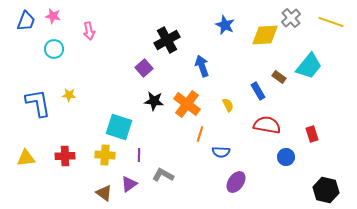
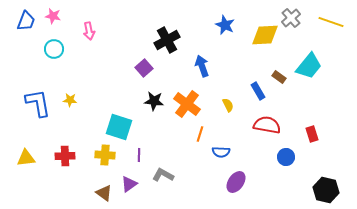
yellow star: moved 1 px right, 5 px down
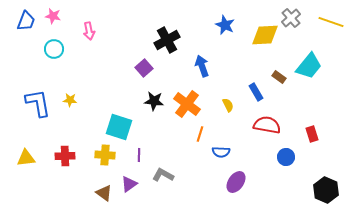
blue rectangle: moved 2 px left, 1 px down
black hexagon: rotated 10 degrees clockwise
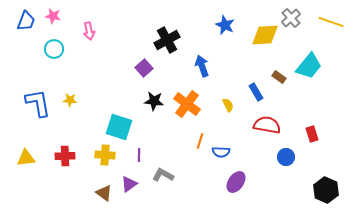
orange line: moved 7 px down
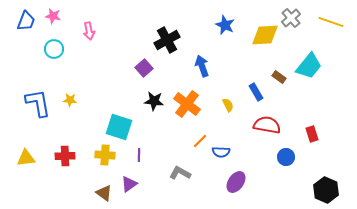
orange line: rotated 28 degrees clockwise
gray L-shape: moved 17 px right, 2 px up
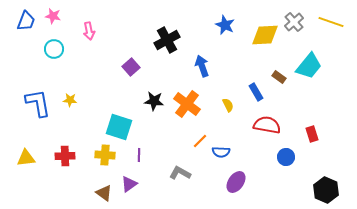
gray cross: moved 3 px right, 4 px down
purple square: moved 13 px left, 1 px up
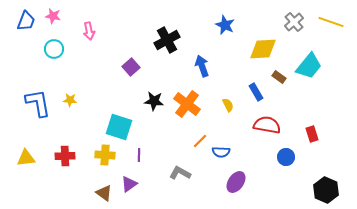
yellow diamond: moved 2 px left, 14 px down
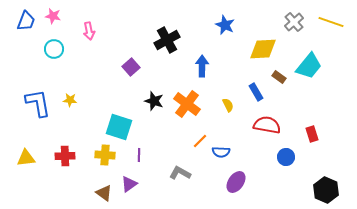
blue arrow: rotated 20 degrees clockwise
black star: rotated 12 degrees clockwise
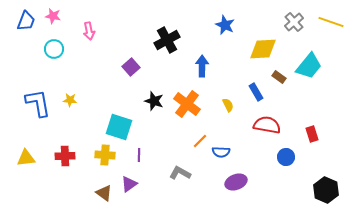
purple ellipse: rotated 35 degrees clockwise
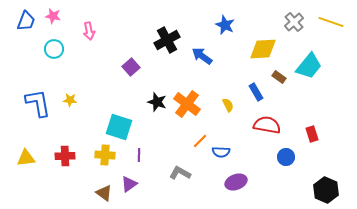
blue arrow: moved 10 px up; rotated 55 degrees counterclockwise
black star: moved 3 px right, 1 px down
